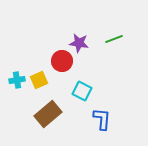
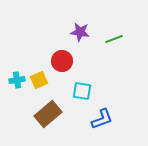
purple star: moved 1 px right, 11 px up
cyan square: rotated 18 degrees counterclockwise
blue L-shape: rotated 65 degrees clockwise
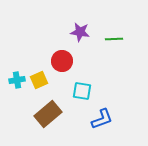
green line: rotated 18 degrees clockwise
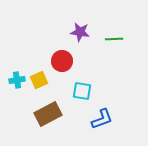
brown rectangle: rotated 12 degrees clockwise
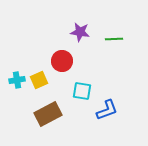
blue L-shape: moved 5 px right, 9 px up
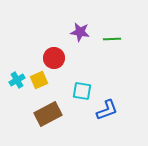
green line: moved 2 px left
red circle: moved 8 px left, 3 px up
cyan cross: rotated 21 degrees counterclockwise
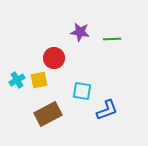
yellow square: rotated 12 degrees clockwise
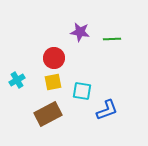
yellow square: moved 14 px right, 2 px down
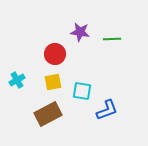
red circle: moved 1 px right, 4 px up
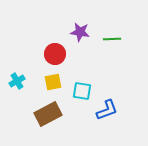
cyan cross: moved 1 px down
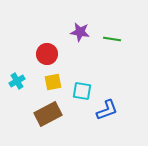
green line: rotated 12 degrees clockwise
red circle: moved 8 px left
